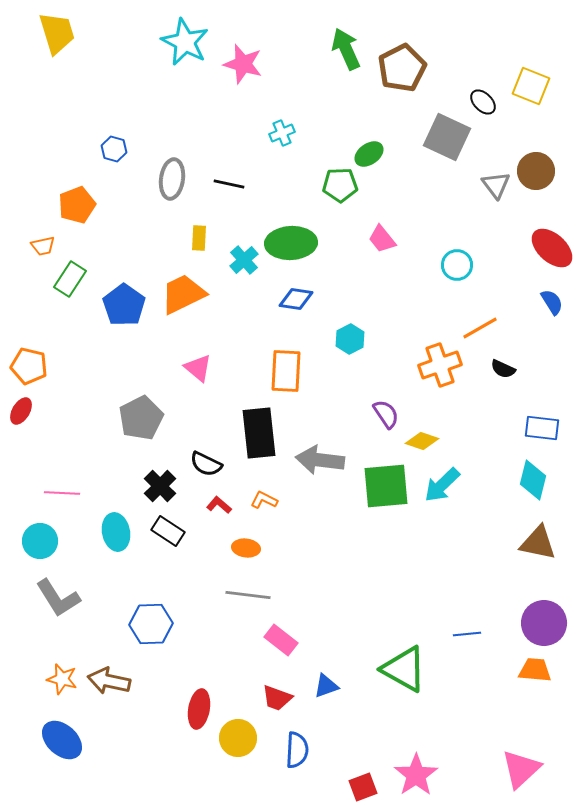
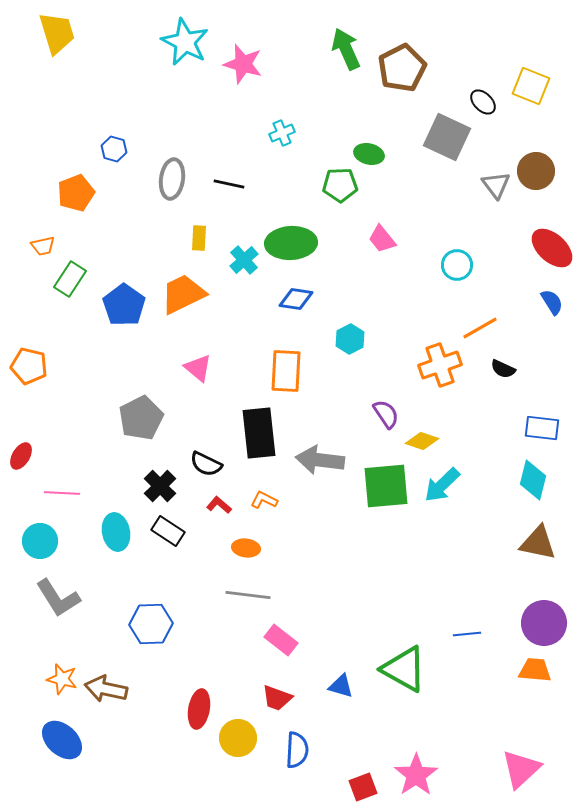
green ellipse at (369, 154): rotated 48 degrees clockwise
orange pentagon at (77, 205): moved 1 px left, 12 px up
red ellipse at (21, 411): moved 45 px down
brown arrow at (109, 681): moved 3 px left, 8 px down
blue triangle at (326, 686): moved 15 px right; rotated 36 degrees clockwise
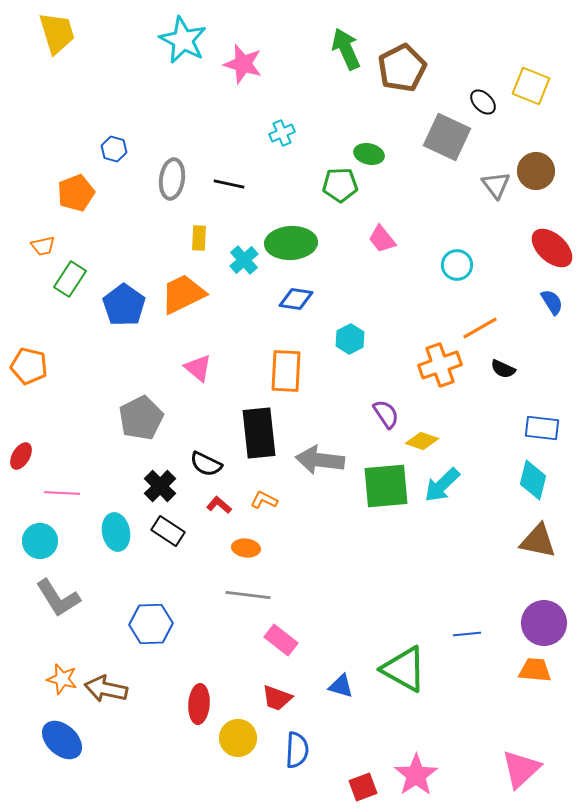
cyan star at (185, 42): moved 2 px left, 2 px up
brown triangle at (538, 543): moved 2 px up
red ellipse at (199, 709): moved 5 px up; rotated 6 degrees counterclockwise
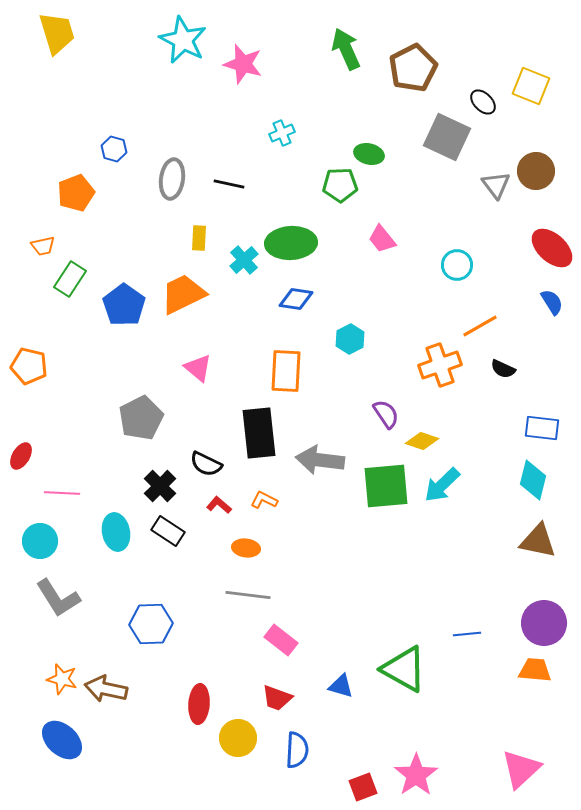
brown pentagon at (402, 68): moved 11 px right
orange line at (480, 328): moved 2 px up
